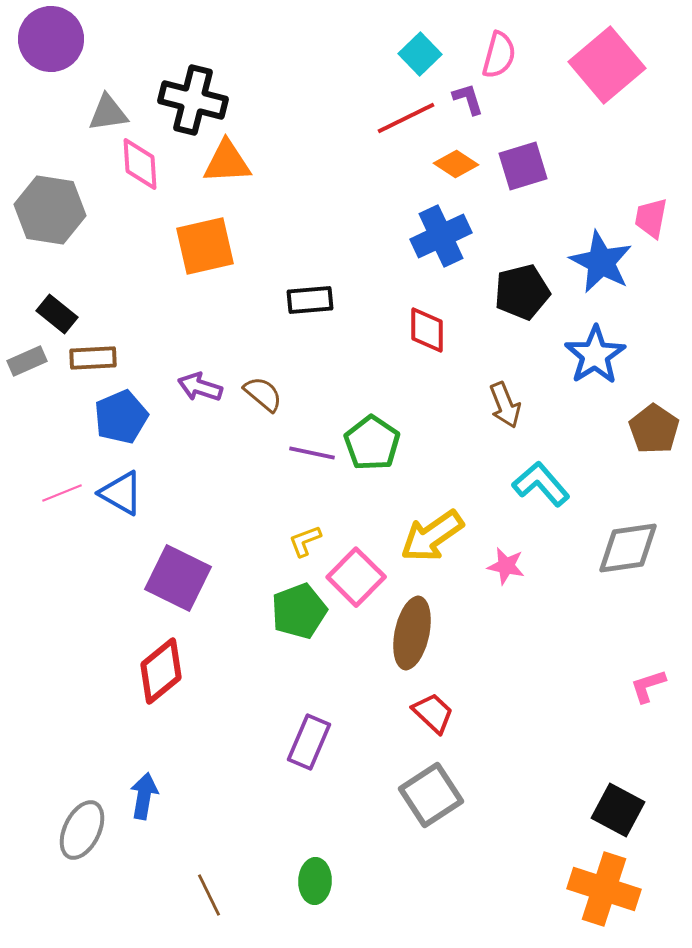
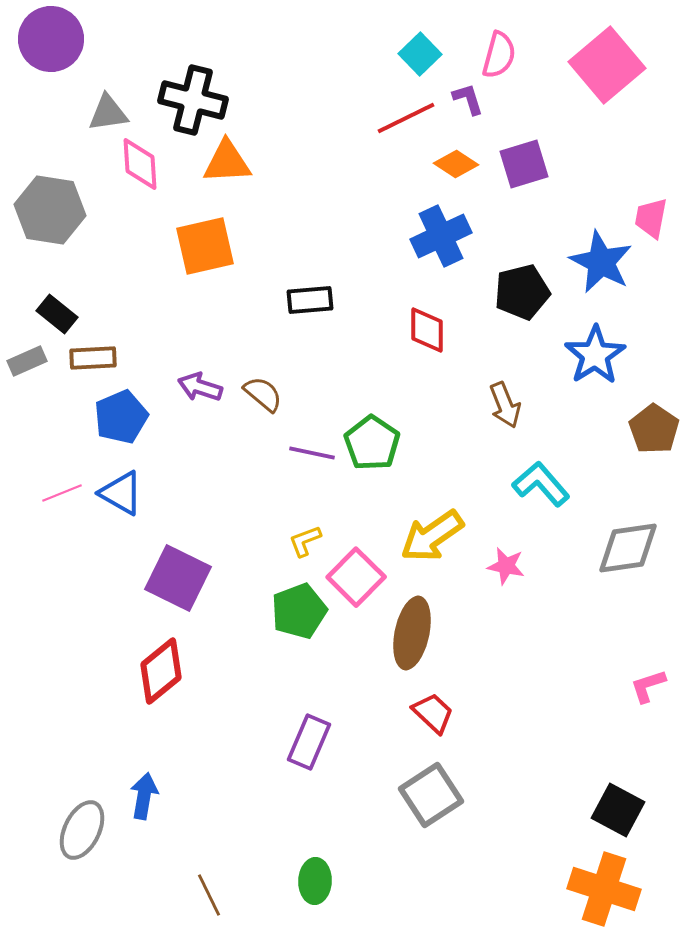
purple square at (523, 166): moved 1 px right, 2 px up
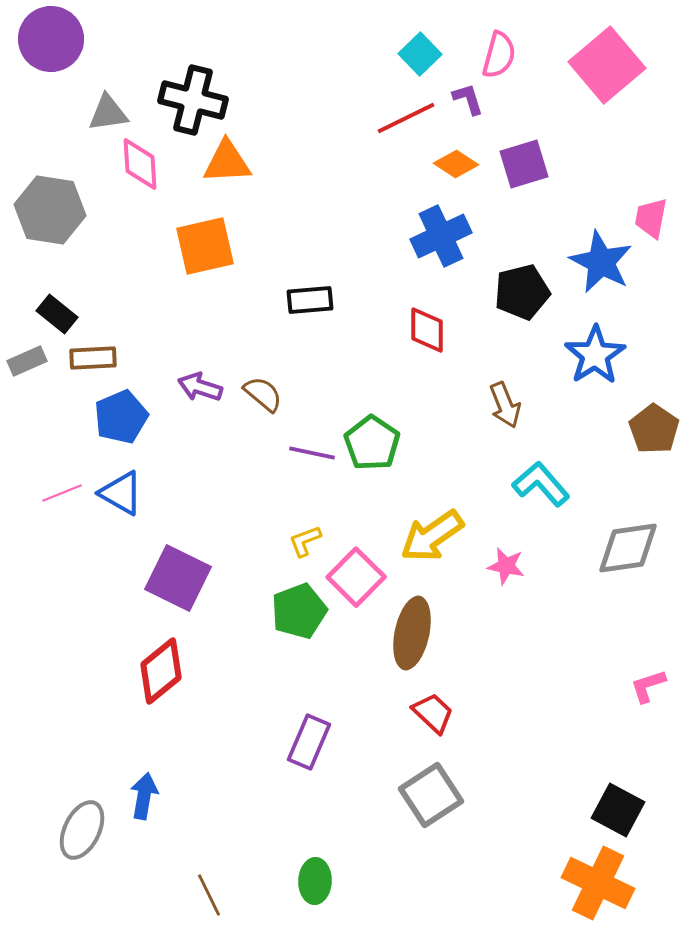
orange cross at (604, 889): moved 6 px left, 6 px up; rotated 8 degrees clockwise
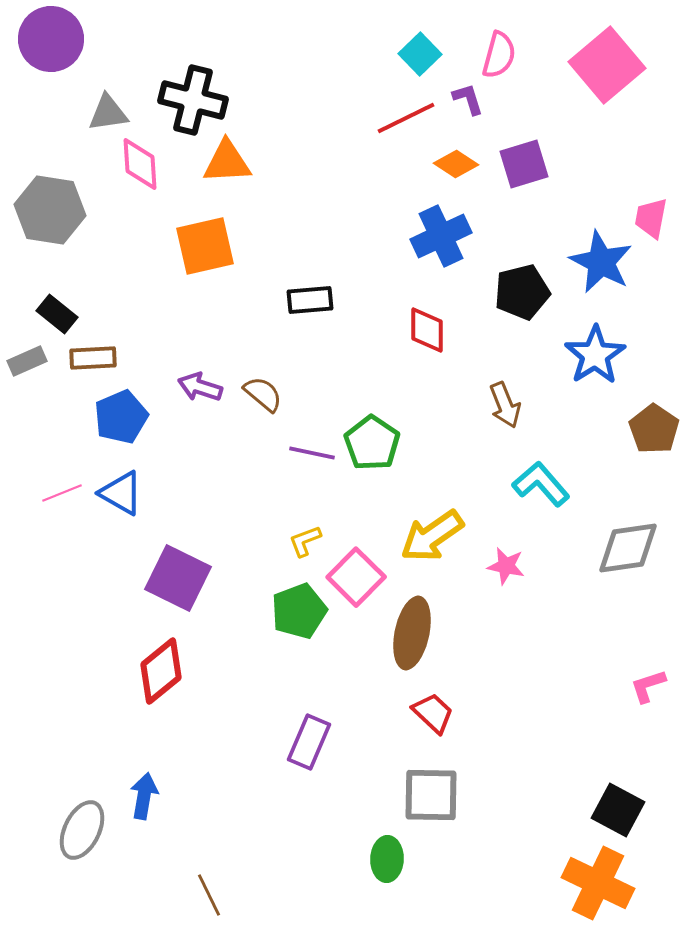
gray square at (431, 795): rotated 34 degrees clockwise
green ellipse at (315, 881): moved 72 px right, 22 px up
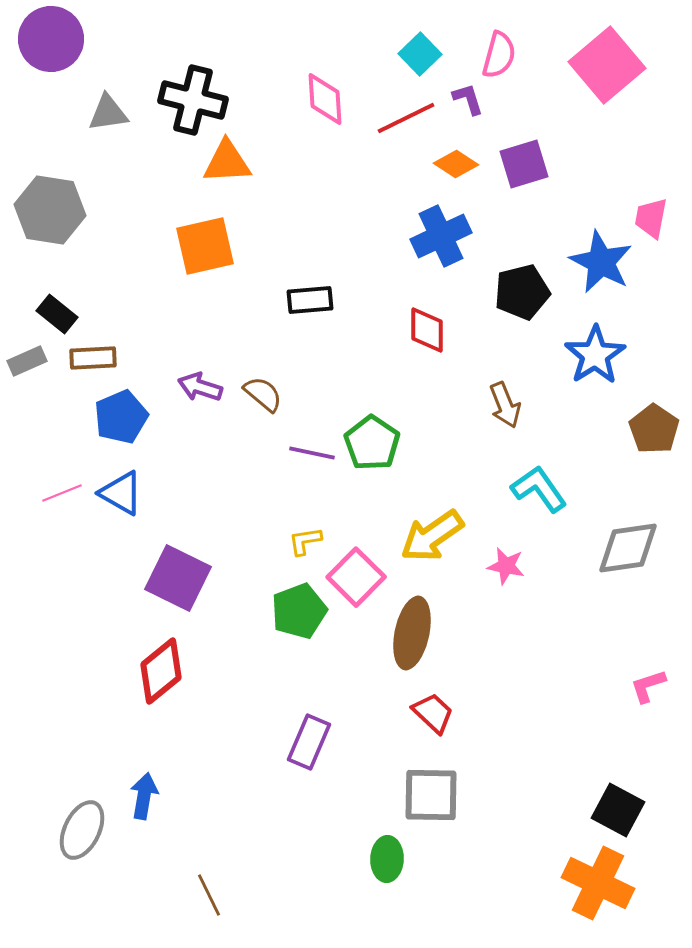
pink diamond at (140, 164): moved 185 px right, 65 px up
cyan L-shape at (541, 484): moved 2 px left, 5 px down; rotated 6 degrees clockwise
yellow L-shape at (305, 541): rotated 12 degrees clockwise
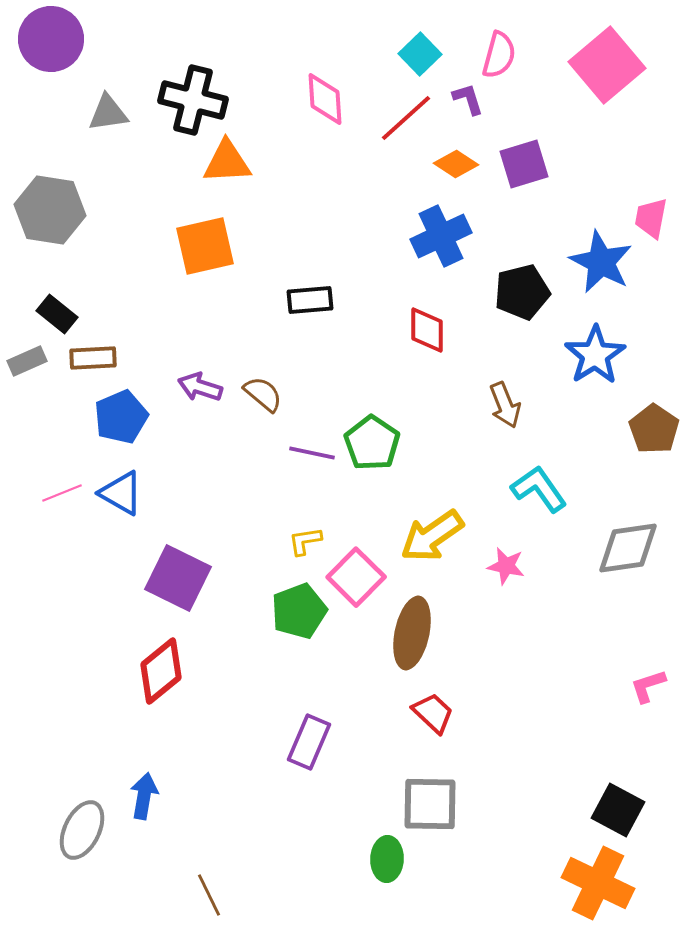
red line at (406, 118): rotated 16 degrees counterclockwise
gray square at (431, 795): moved 1 px left, 9 px down
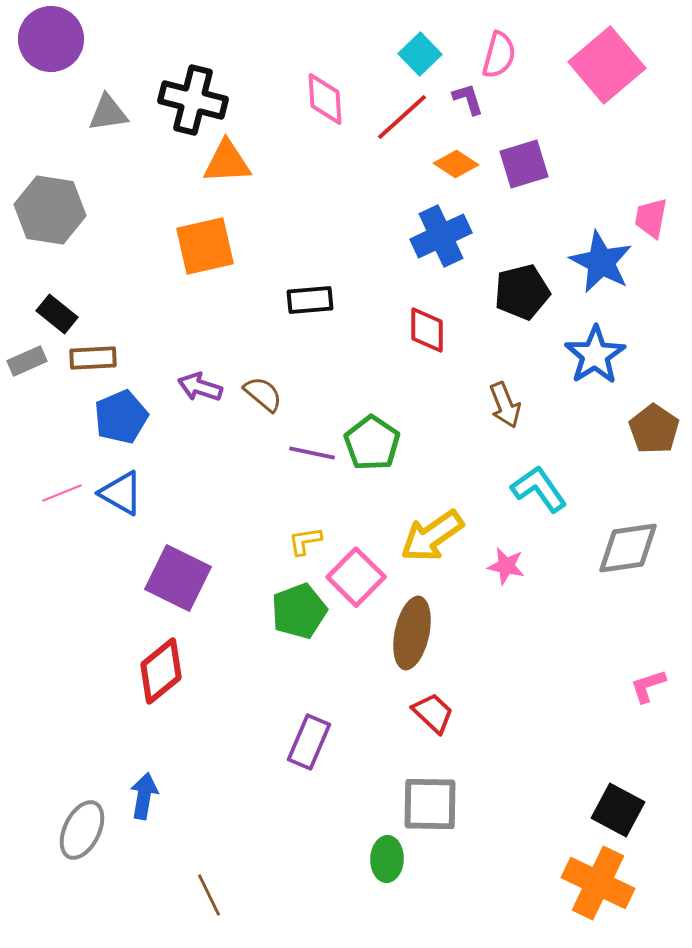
red line at (406, 118): moved 4 px left, 1 px up
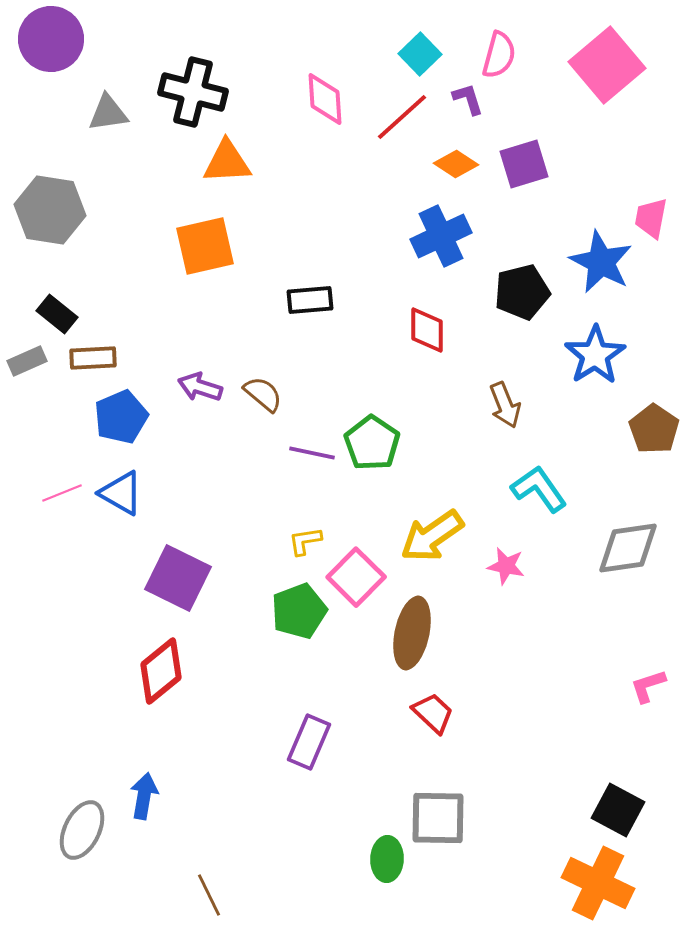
black cross at (193, 100): moved 8 px up
gray square at (430, 804): moved 8 px right, 14 px down
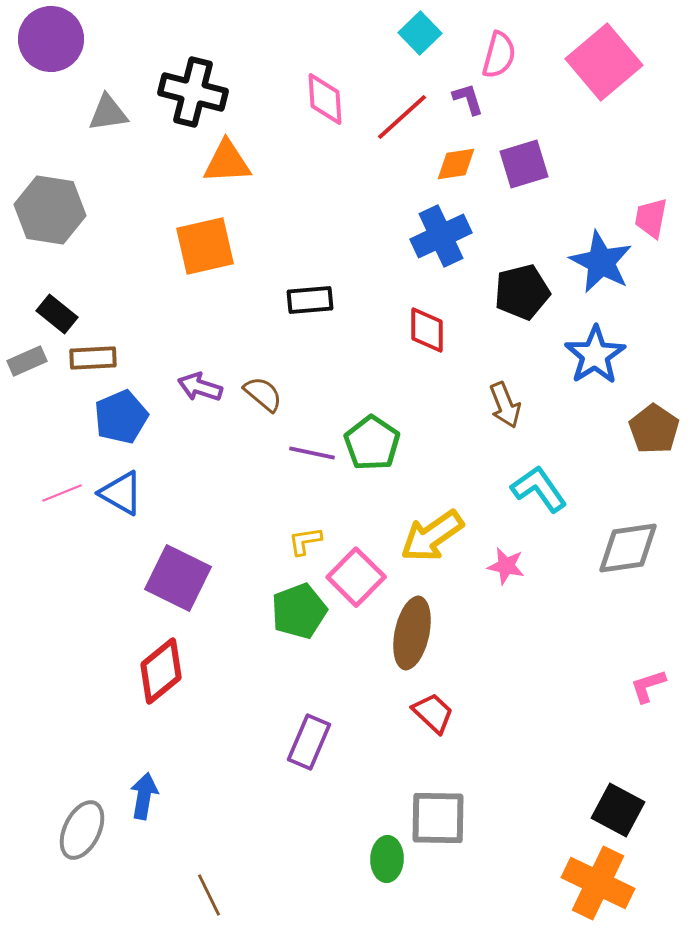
cyan square at (420, 54): moved 21 px up
pink square at (607, 65): moved 3 px left, 3 px up
orange diamond at (456, 164): rotated 42 degrees counterclockwise
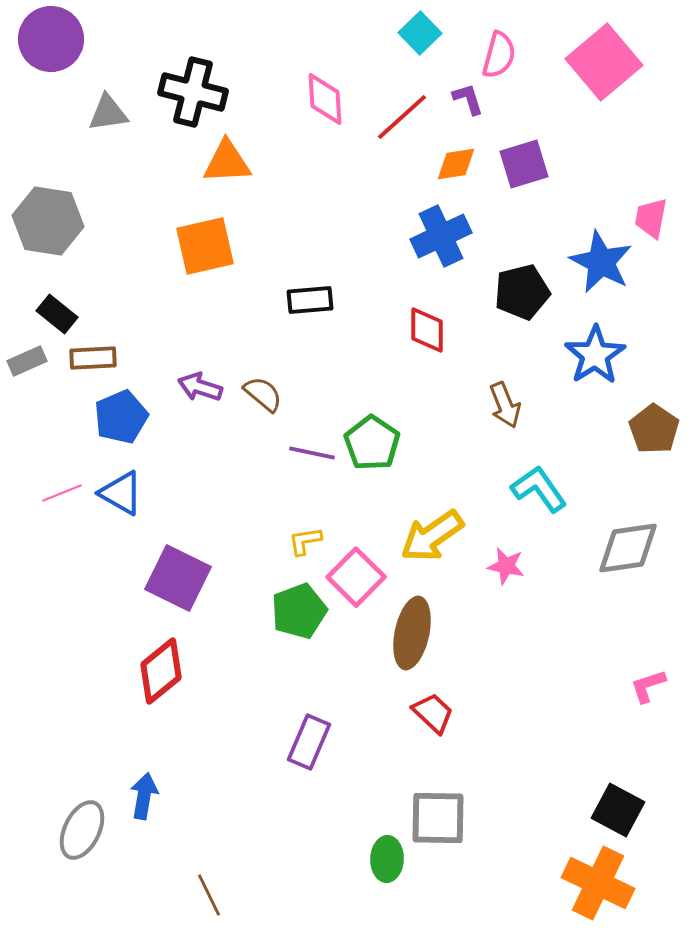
gray hexagon at (50, 210): moved 2 px left, 11 px down
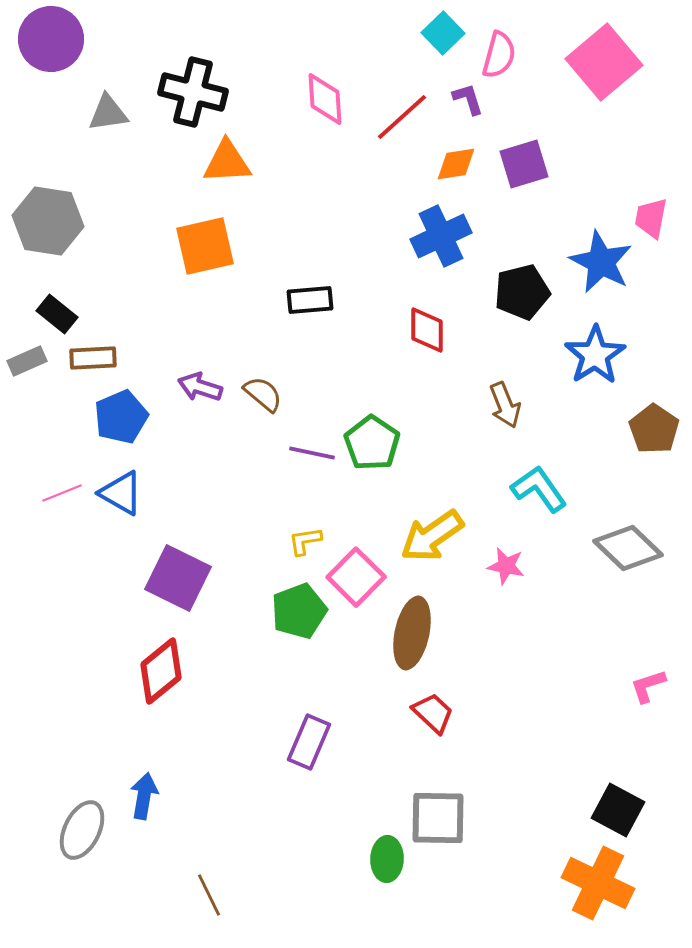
cyan square at (420, 33): moved 23 px right
gray diamond at (628, 548): rotated 52 degrees clockwise
